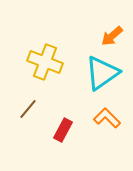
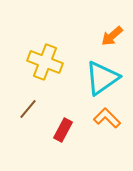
cyan triangle: moved 5 px down
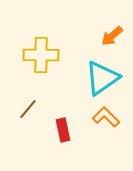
yellow cross: moved 4 px left, 7 px up; rotated 20 degrees counterclockwise
orange L-shape: moved 1 px left, 1 px up
red rectangle: rotated 40 degrees counterclockwise
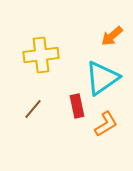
yellow cross: rotated 8 degrees counterclockwise
brown line: moved 5 px right
orange L-shape: moved 7 px down; rotated 104 degrees clockwise
red rectangle: moved 14 px right, 24 px up
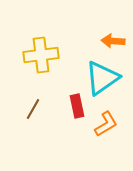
orange arrow: moved 1 px right, 5 px down; rotated 45 degrees clockwise
brown line: rotated 10 degrees counterclockwise
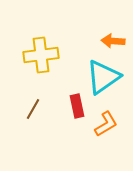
cyan triangle: moved 1 px right, 1 px up
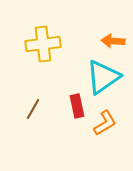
yellow cross: moved 2 px right, 11 px up
orange L-shape: moved 1 px left, 1 px up
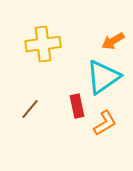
orange arrow: rotated 35 degrees counterclockwise
brown line: moved 3 px left; rotated 10 degrees clockwise
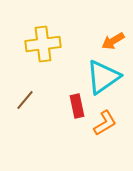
brown line: moved 5 px left, 9 px up
